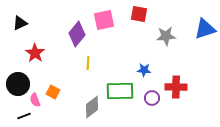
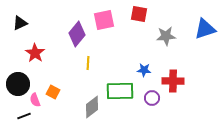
red cross: moved 3 px left, 6 px up
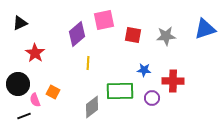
red square: moved 6 px left, 21 px down
purple diamond: rotated 10 degrees clockwise
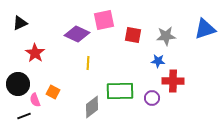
purple diamond: rotated 65 degrees clockwise
blue star: moved 14 px right, 9 px up
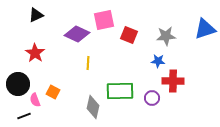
black triangle: moved 16 px right, 8 px up
red square: moved 4 px left; rotated 12 degrees clockwise
gray diamond: moved 1 px right; rotated 40 degrees counterclockwise
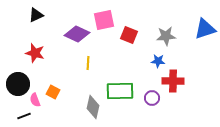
red star: rotated 18 degrees counterclockwise
